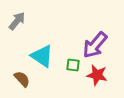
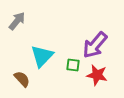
cyan triangle: rotated 40 degrees clockwise
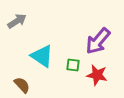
gray arrow: rotated 18 degrees clockwise
purple arrow: moved 3 px right, 4 px up
cyan triangle: rotated 40 degrees counterclockwise
brown semicircle: moved 6 px down
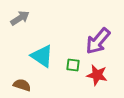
gray arrow: moved 3 px right, 3 px up
brown semicircle: rotated 30 degrees counterclockwise
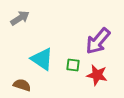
cyan triangle: moved 3 px down
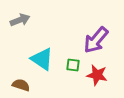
gray arrow: moved 2 px down; rotated 12 degrees clockwise
purple arrow: moved 2 px left, 1 px up
brown semicircle: moved 1 px left
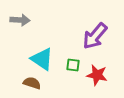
gray arrow: rotated 24 degrees clockwise
purple arrow: moved 1 px left, 4 px up
brown semicircle: moved 11 px right, 2 px up
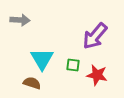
cyan triangle: rotated 25 degrees clockwise
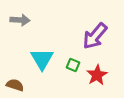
green square: rotated 16 degrees clockwise
red star: rotated 30 degrees clockwise
brown semicircle: moved 17 px left, 2 px down
